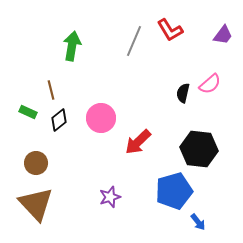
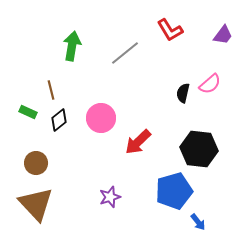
gray line: moved 9 px left, 12 px down; rotated 28 degrees clockwise
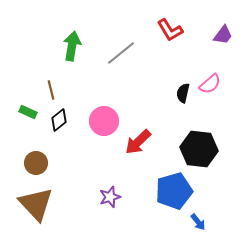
gray line: moved 4 px left
pink circle: moved 3 px right, 3 px down
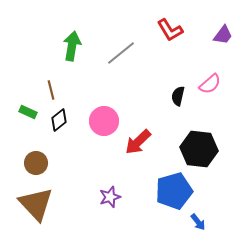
black semicircle: moved 5 px left, 3 px down
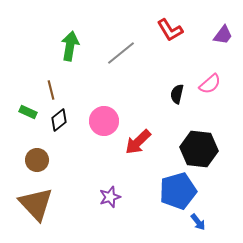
green arrow: moved 2 px left
black semicircle: moved 1 px left, 2 px up
brown circle: moved 1 px right, 3 px up
blue pentagon: moved 4 px right
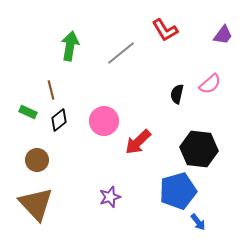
red L-shape: moved 5 px left
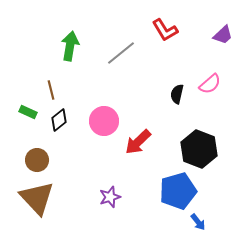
purple trapezoid: rotated 10 degrees clockwise
black hexagon: rotated 15 degrees clockwise
brown triangle: moved 1 px right, 6 px up
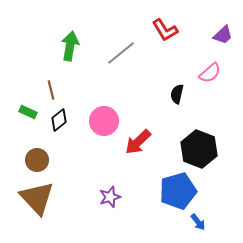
pink semicircle: moved 11 px up
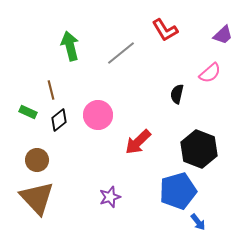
green arrow: rotated 24 degrees counterclockwise
pink circle: moved 6 px left, 6 px up
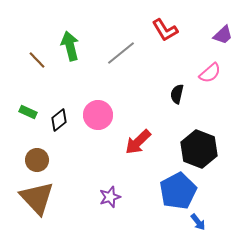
brown line: moved 14 px left, 30 px up; rotated 30 degrees counterclockwise
blue pentagon: rotated 12 degrees counterclockwise
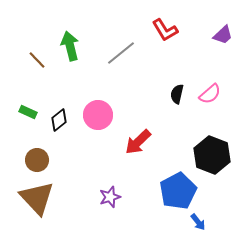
pink semicircle: moved 21 px down
black hexagon: moved 13 px right, 6 px down
